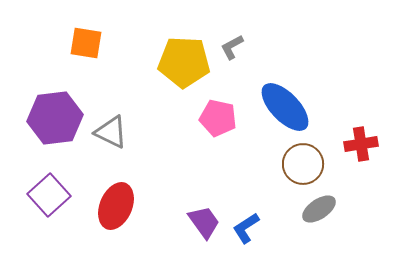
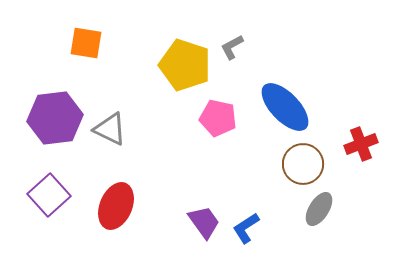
yellow pentagon: moved 1 px right, 3 px down; rotated 15 degrees clockwise
gray triangle: moved 1 px left, 3 px up
red cross: rotated 12 degrees counterclockwise
gray ellipse: rotated 24 degrees counterclockwise
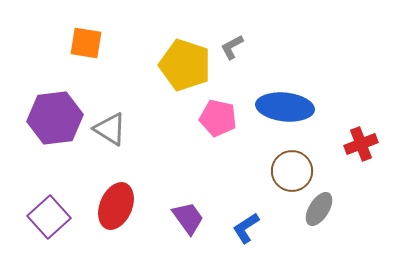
blue ellipse: rotated 40 degrees counterclockwise
gray triangle: rotated 6 degrees clockwise
brown circle: moved 11 px left, 7 px down
purple square: moved 22 px down
purple trapezoid: moved 16 px left, 4 px up
